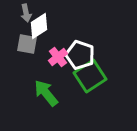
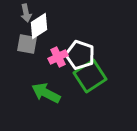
pink cross: rotated 12 degrees clockwise
green arrow: rotated 24 degrees counterclockwise
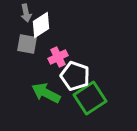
white diamond: moved 2 px right, 1 px up
white pentagon: moved 5 px left, 21 px down
green square: moved 22 px down
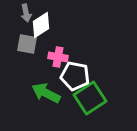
pink cross: rotated 36 degrees clockwise
white pentagon: rotated 8 degrees counterclockwise
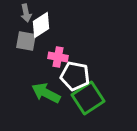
gray square: moved 1 px left, 3 px up
green square: moved 2 px left
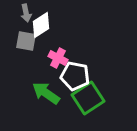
pink cross: moved 1 px down; rotated 18 degrees clockwise
green arrow: rotated 8 degrees clockwise
